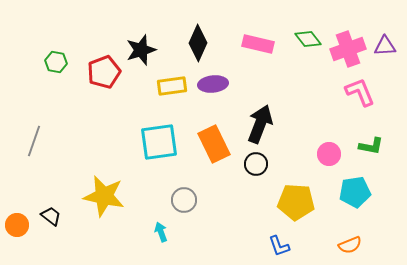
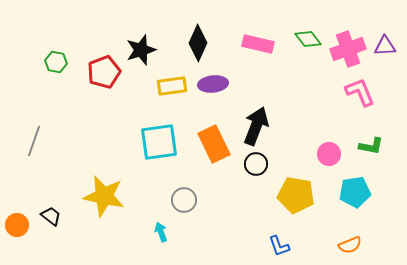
black arrow: moved 4 px left, 2 px down
yellow pentagon: moved 7 px up; rotated 6 degrees clockwise
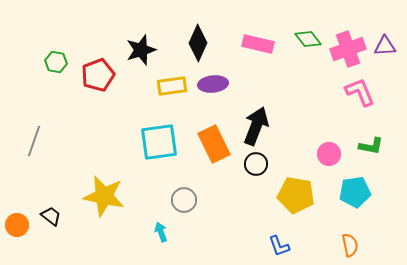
red pentagon: moved 6 px left, 3 px down
orange semicircle: rotated 80 degrees counterclockwise
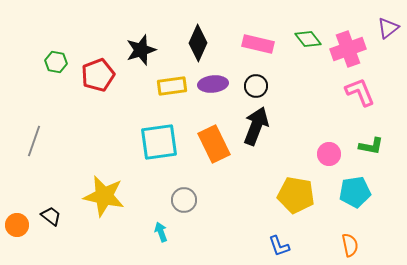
purple triangle: moved 3 px right, 18 px up; rotated 35 degrees counterclockwise
black circle: moved 78 px up
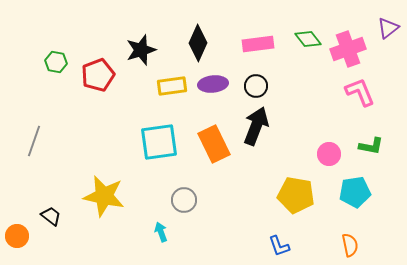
pink rectangle: rotated 20 degrees counterclockwise
orange circle: moved 11 px down
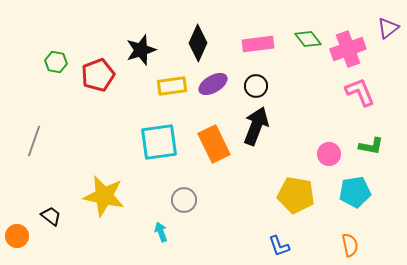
purple ellipse: rotated 24 degrees counterclockwise
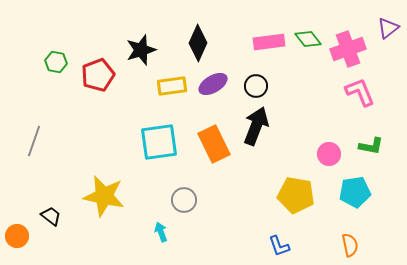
pink rectangle: moved 11 px right, 2 px up
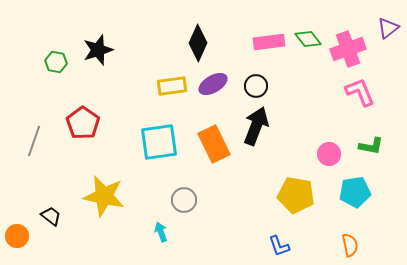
black star: moved 43 px left
red pentagon: moved 15 px left, 48 px down; rotated 16 degrees counterclockwise
